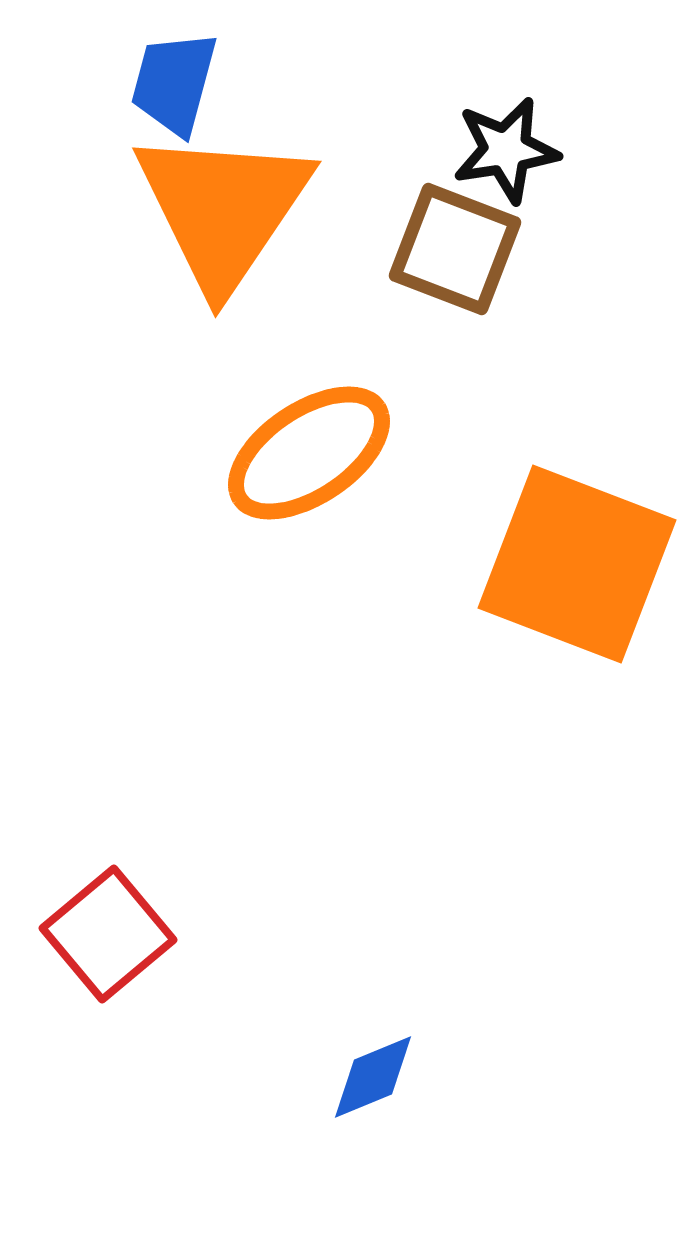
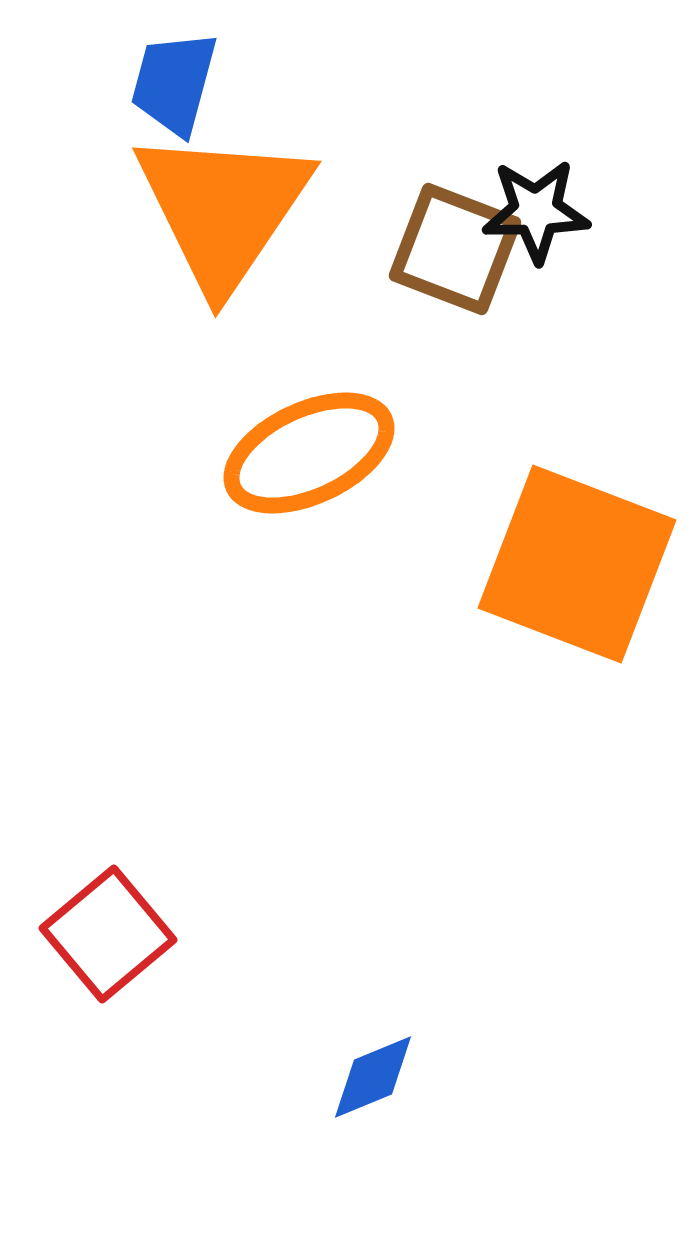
black star: moved 30 px right, 61 px down; rotated 8 degrees clockwise
orange ellipse: rotated 9 degrees clockwise
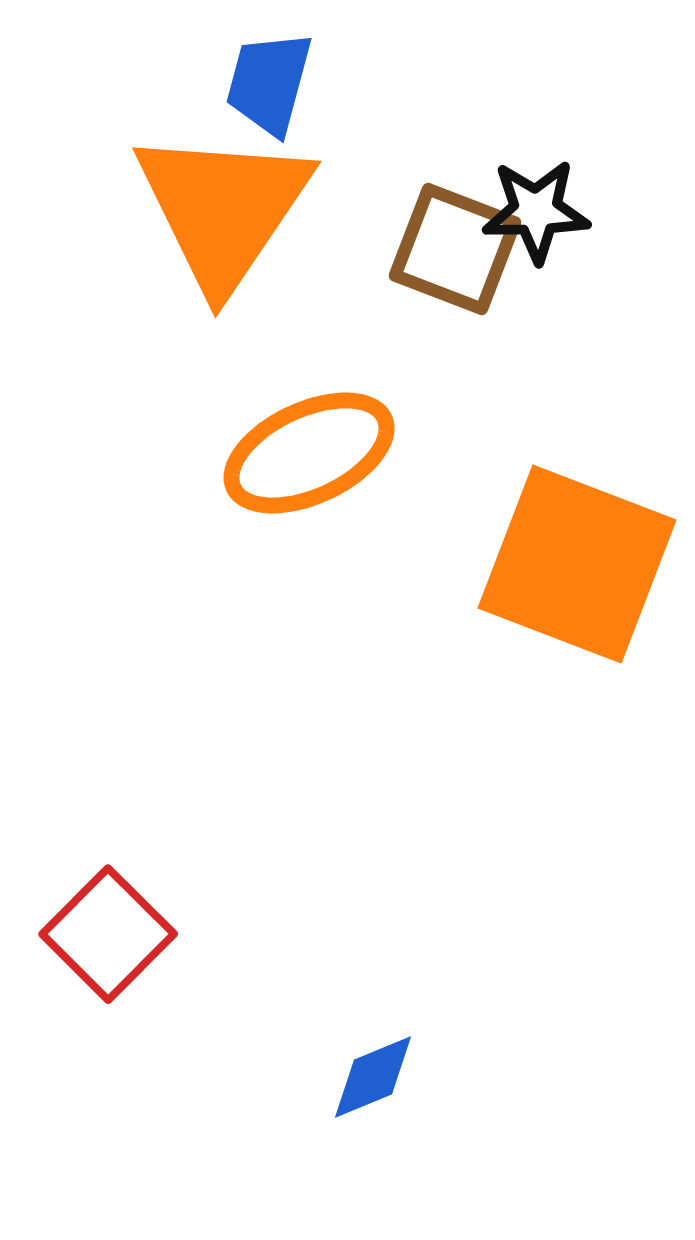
blue trapezoid: moved 95 px right
red square: rotated 5 degrees counterclockwise
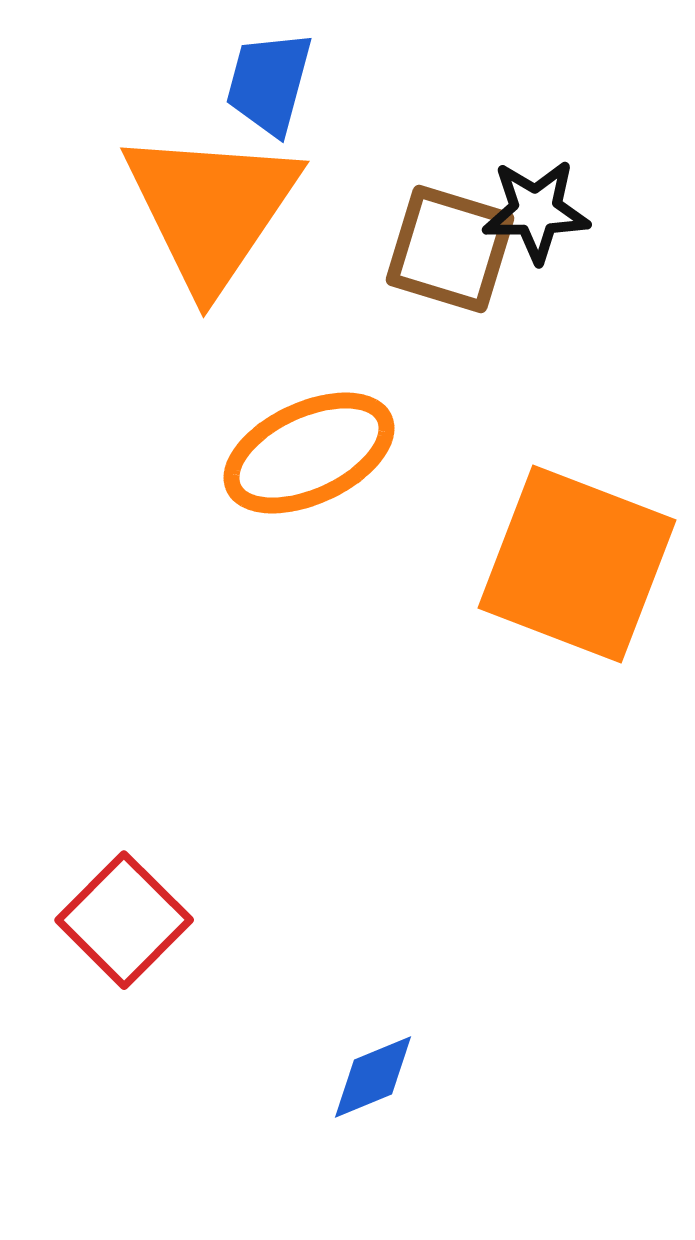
orange triangle: moved 12 px left
brown square: moved 5 px left; rotated 4 degrees counterclockwise
red square: moved 16 px right, 14 px up
